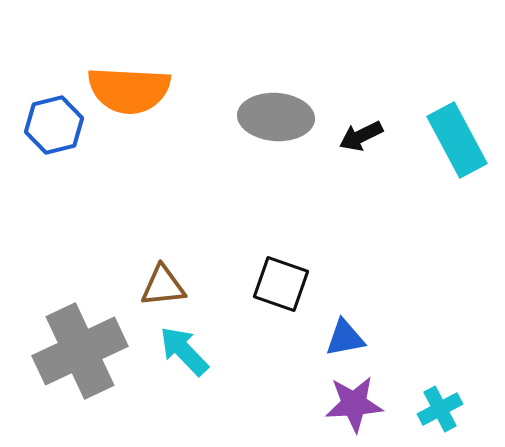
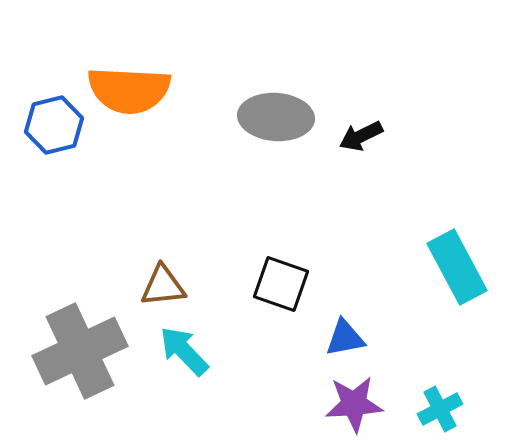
cyan rectangle: moved 127 px down
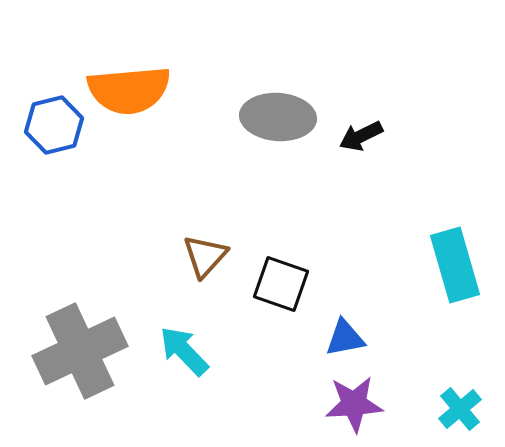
orange semicircle: rotated 8 degrees counterclockwise
gray ellipse: moved 2 px right
cyan rectangle: moved 2 px left, 2 px up; rotated 12 degrees clockwise
brown triangle: moved 42 px right, 30 px up; rotated 42 degrees counterclockwise
cyan cross: moved 20 px right; rotated 12 degrees counterclockwise
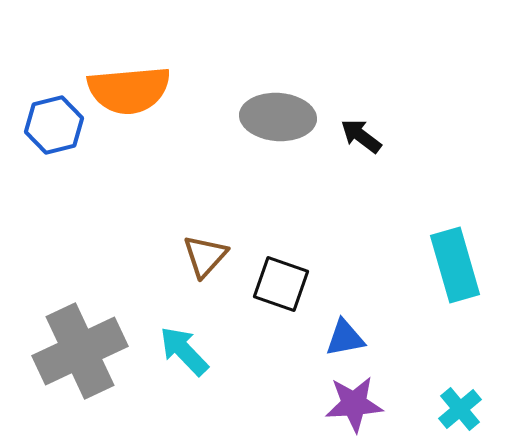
black arrow: rotated 63 degrees clockwise
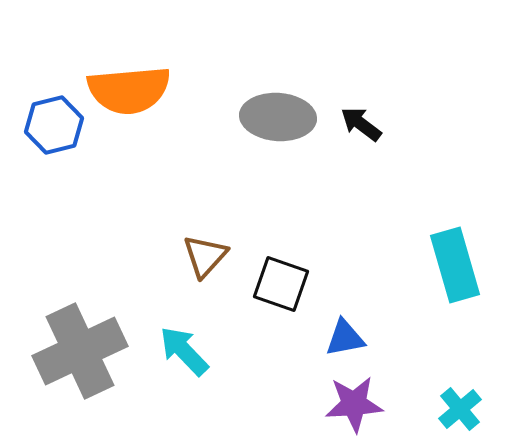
black arrow: moved 12 px up
